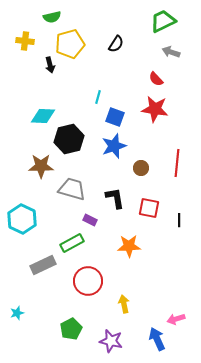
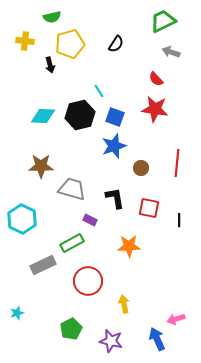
cyan line: moved 1 px right, 6 px up; rotated 48 degrees counterclockwise
black hexagon: moved 11 px right, 24 px up
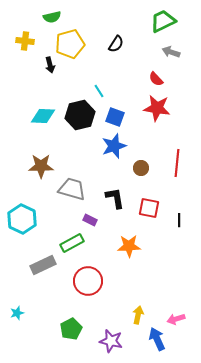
red star: moved 2 px right, 1 px up
yellow arrow: moved 14 px right, 11 px down; rotated 24 degrees clockwise
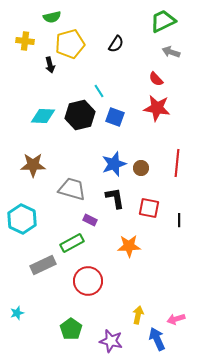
blue star: moved 18 px down
brown star: moved 8 px left, 1 px up
green pentagon: rotated 10 degrees counterclockwise
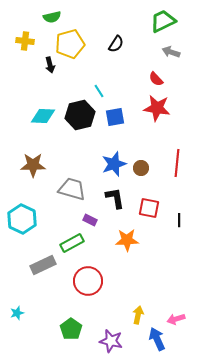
blue square: rotated 30 degrees counterclockwise
orange star: moved 2 px left, 6 px up
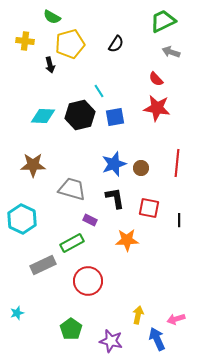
green semicircle: rotated 42 degrees clockwise
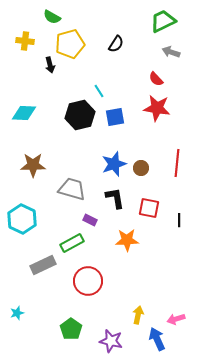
cyan diamond: moved 19 px left, 3 px up
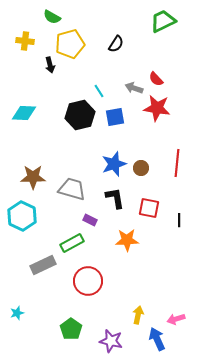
gray arrow: moved 37 px left, 36 px down
brown star: moved 12 px down
cyan hexagon: moved 3 px up
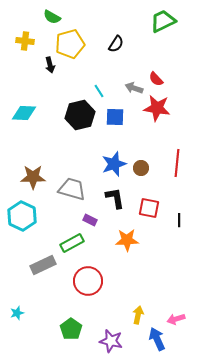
blue square: rotated 12 degrees clockwise
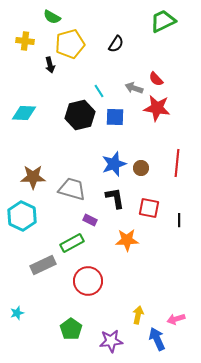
purple star: rotated 20 degrees counterclockwise
